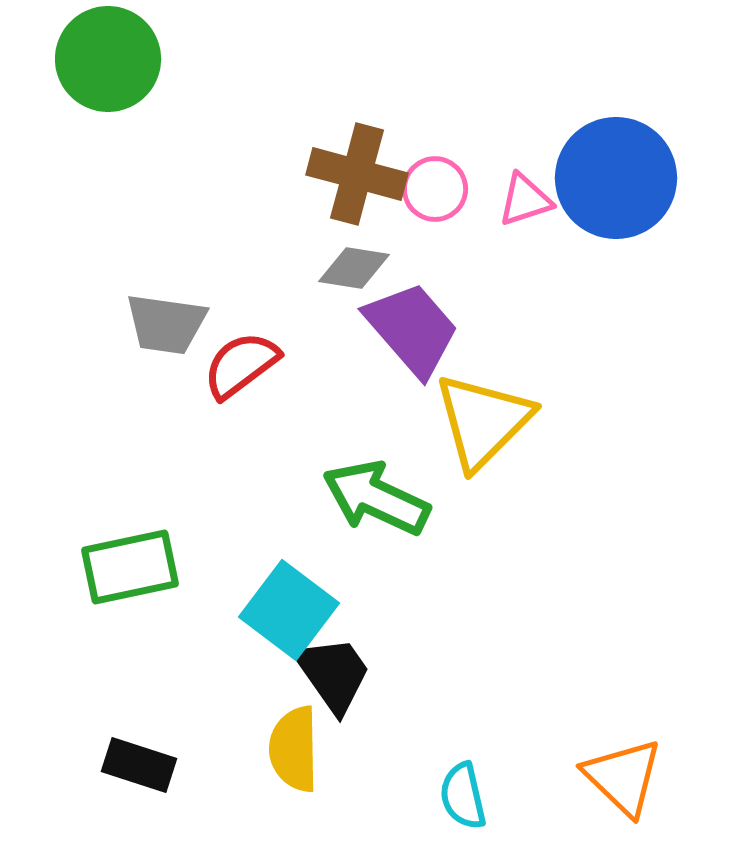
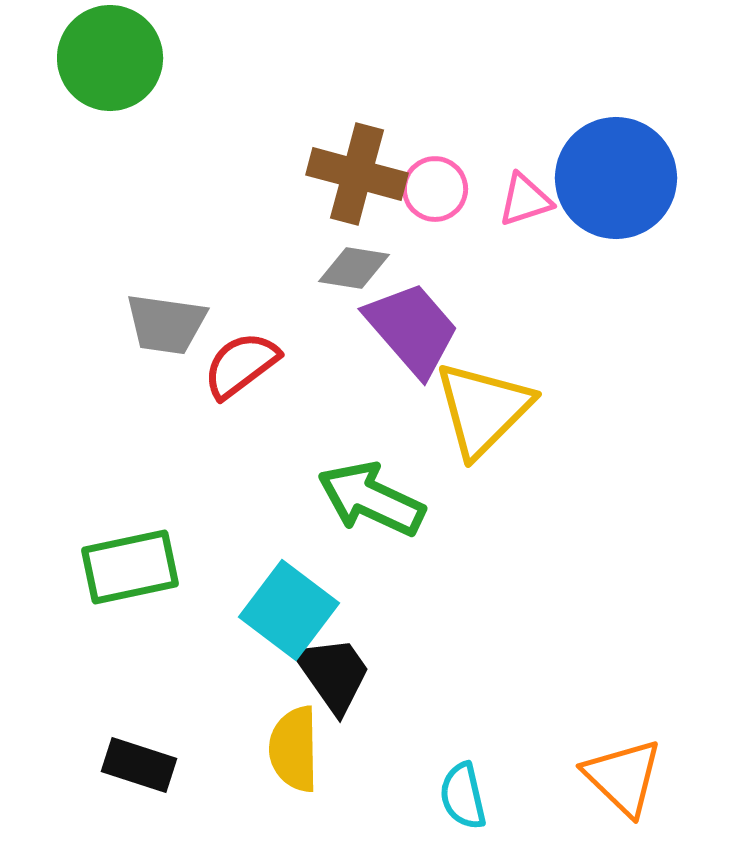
green circle: moved 2 px right, 1 px up
yellow triangle: moved 12 px up
green arrow: moved 5 px left, 1 px down
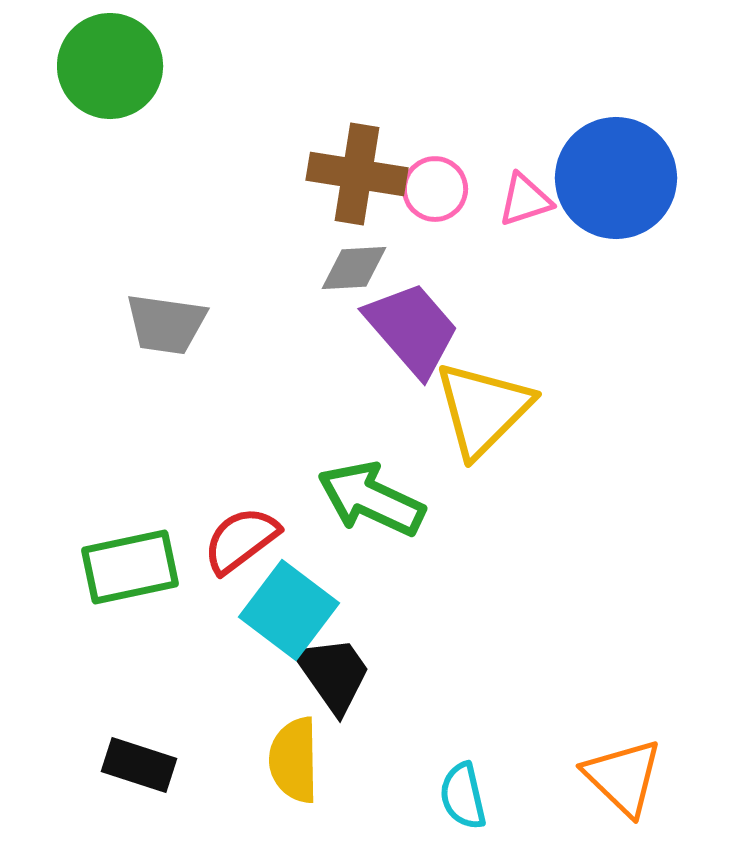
green circle: moved 8 px down
brown cross: rotated 6 degrees counterclockwise
gray diamond: rotated 12 degrees counterclockwise
red semicircle: moved 175 px down
yellow semicircle: moved 11 px down
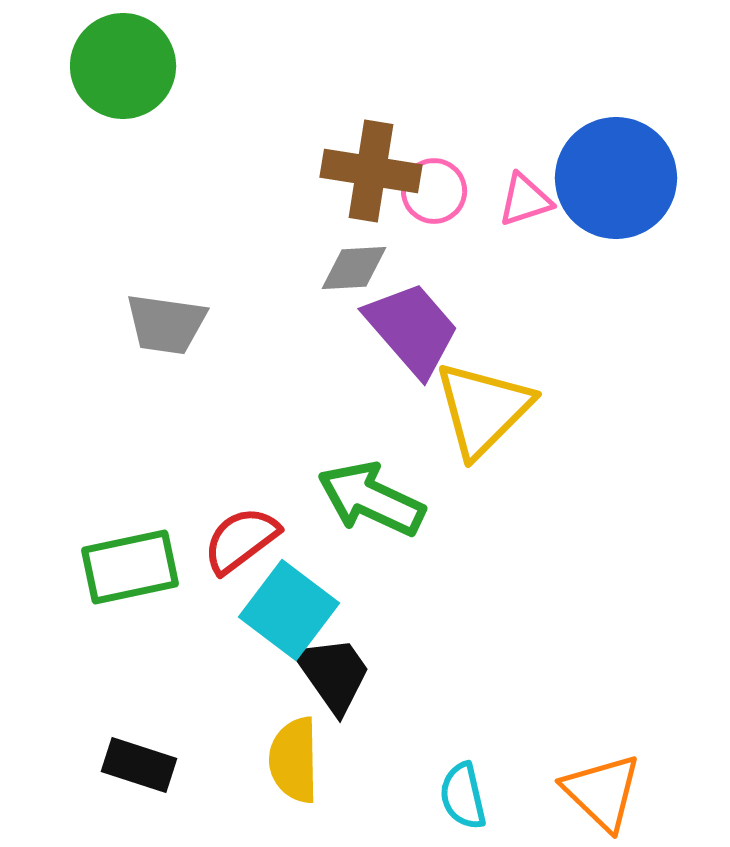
green circle: moved 13 px right
brown cross: moved 14 px right, 3 px up
pink circle: moved 1 px left, 2 px down
orange triangle: moved 21 px left, 15 px down
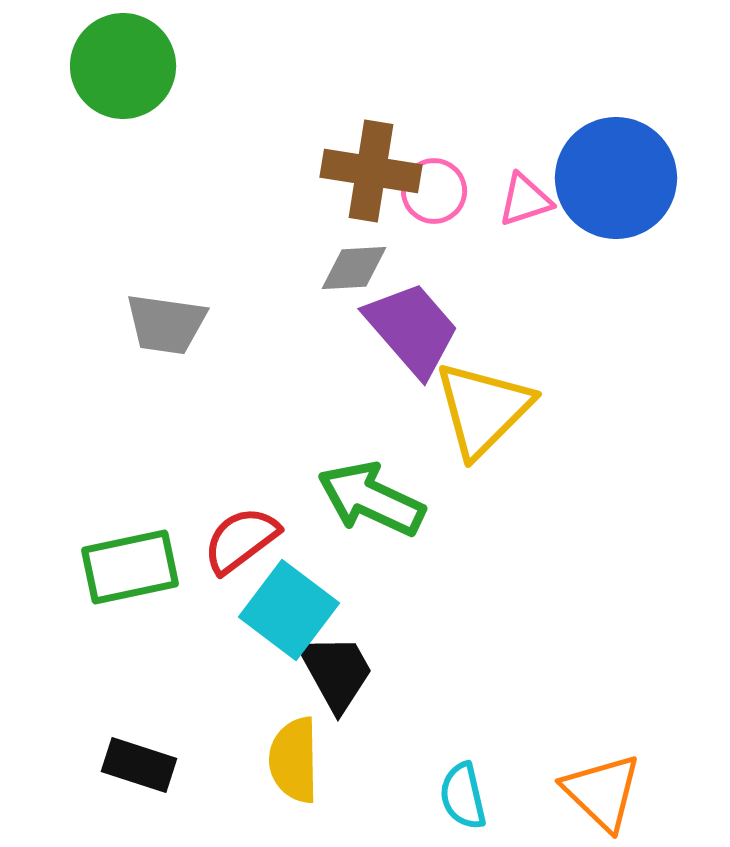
black trapezoid: moved 3 px right, 2 px up; rotated 6 degrees clockwise
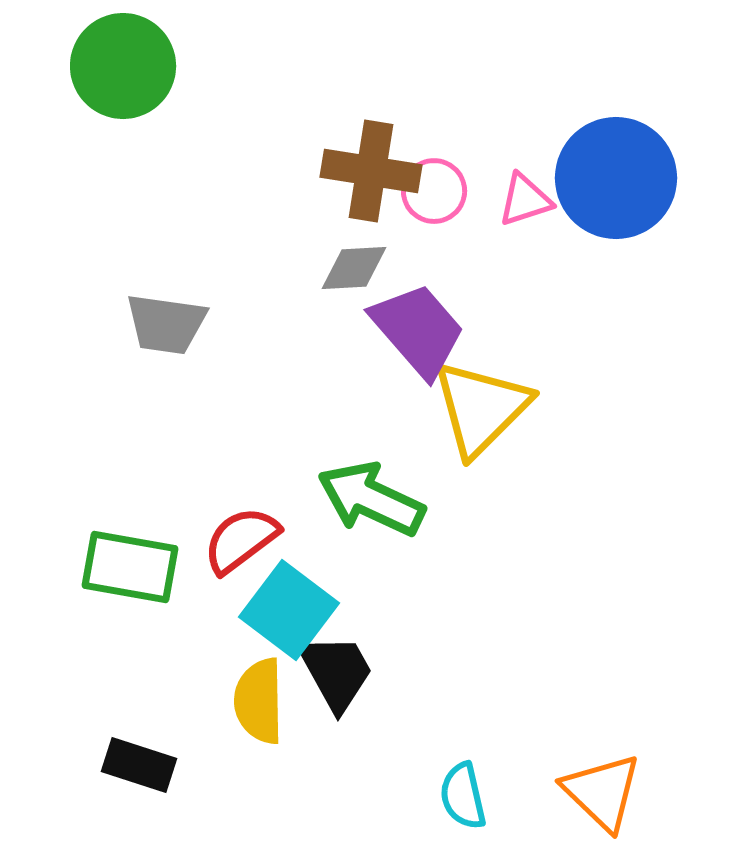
purple trapezoid: moved 6 px right, 1 px down
yellow triangle: moved 2 px left, 1 px up
green rectangle: rotated 22 degrees clockwise
yellow semicircle: moved 35 px left, 59 px up
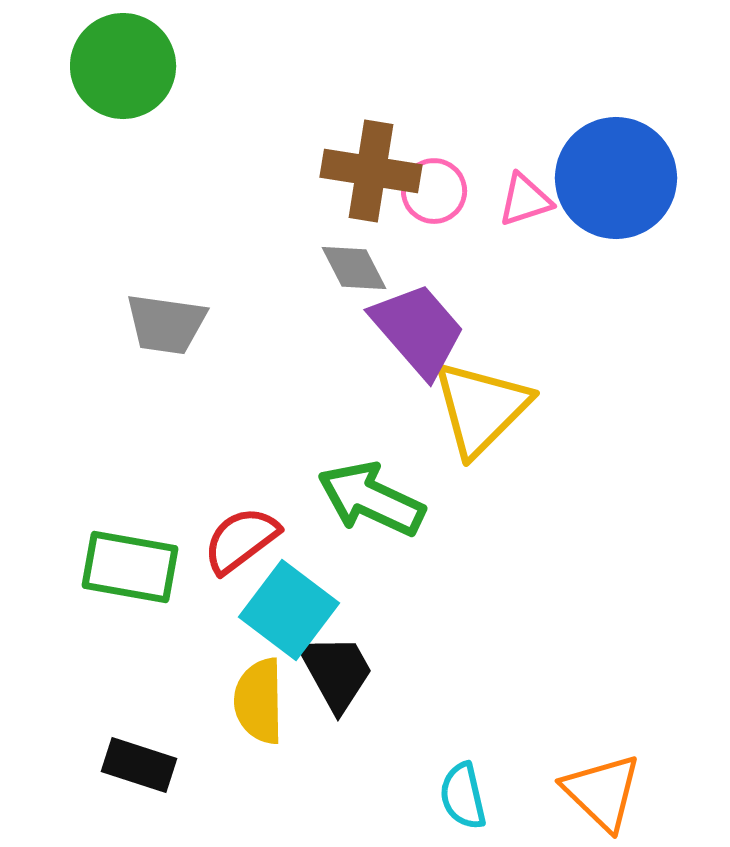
gray diamond: rotated 66 degrees clockwise
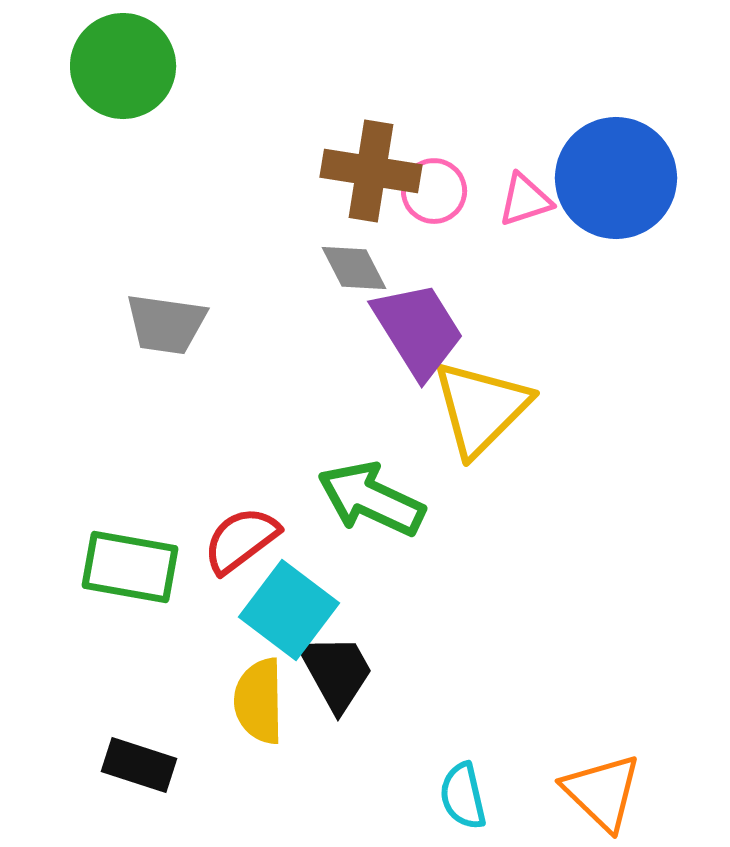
purple trapezoid: rotated 9 degrees clockwise
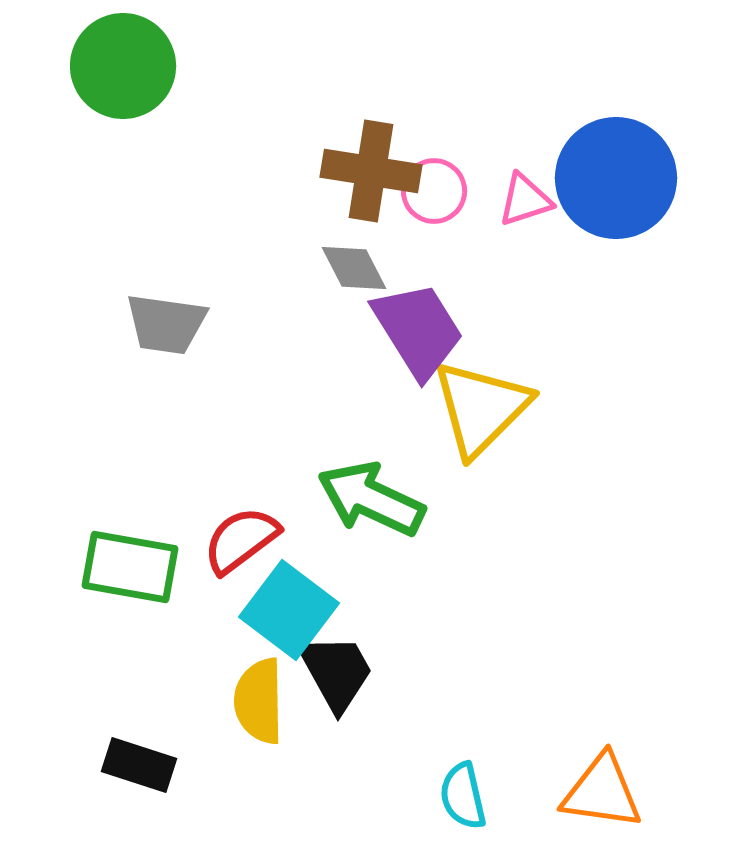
orange triangle: rotated 36 degrees counterclockwise
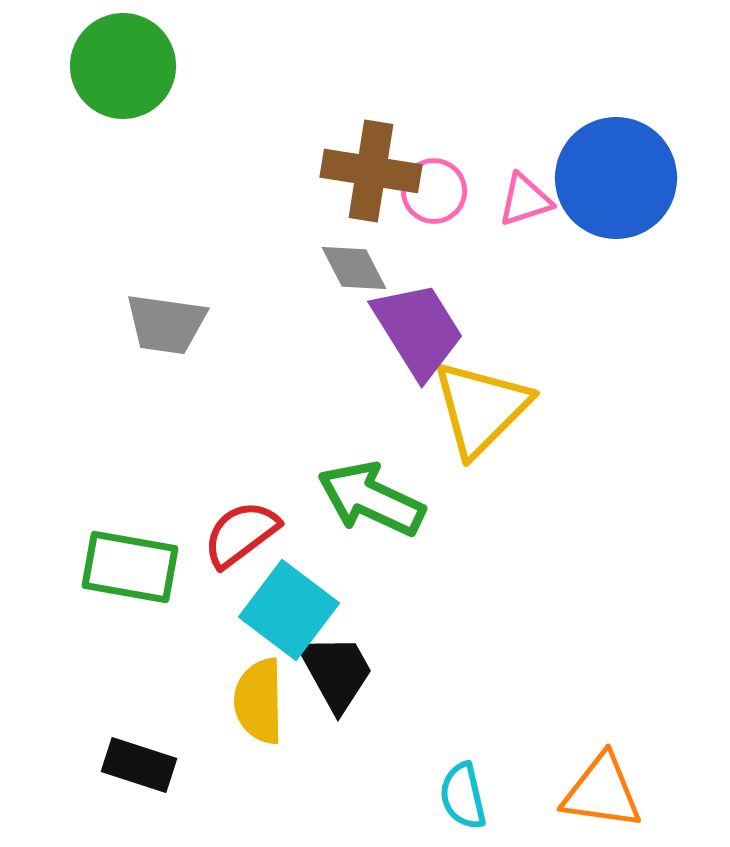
red semicircle: moved 6 px up
